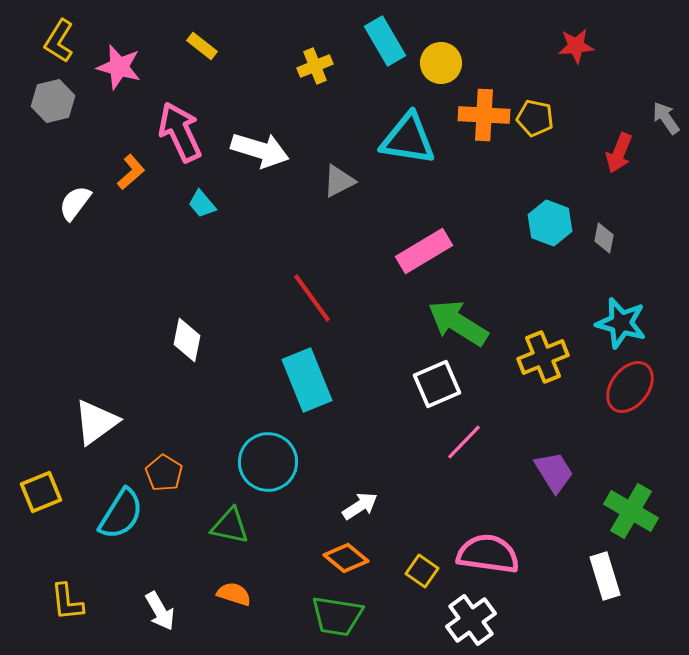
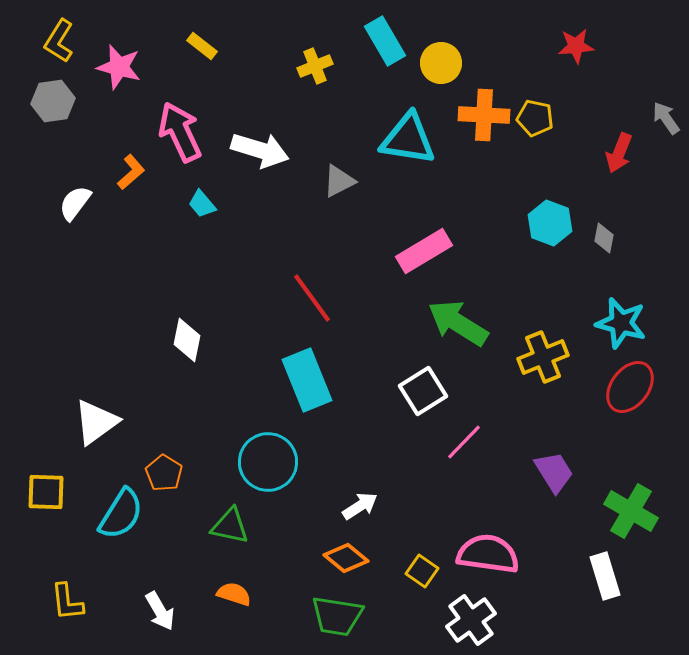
gray hexagon at (53, 101): rotated 6 degrees clockwise
white square at (437, 384): moved 14 px left, 7 px down; rotated 9 degrees counterclockwise
yellow square at (41, 492): moved 5 px right; rotated 24 degrees clockwise
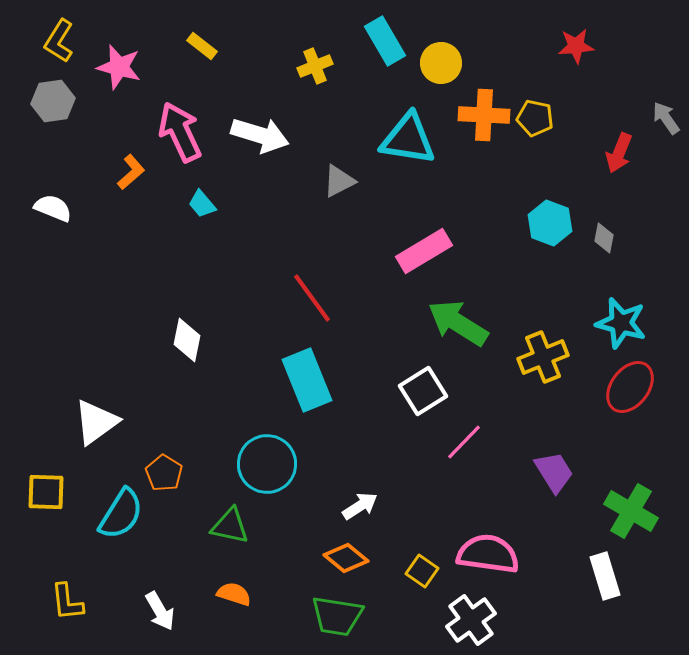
white arrow at (260, 150): moved 15 px up
white semicircle at (75, 203): moved 22 px left, 5 px down; rotated 75 degrees clockwise
cyan circle at (268, 462): moved 1 px left, 2 px down
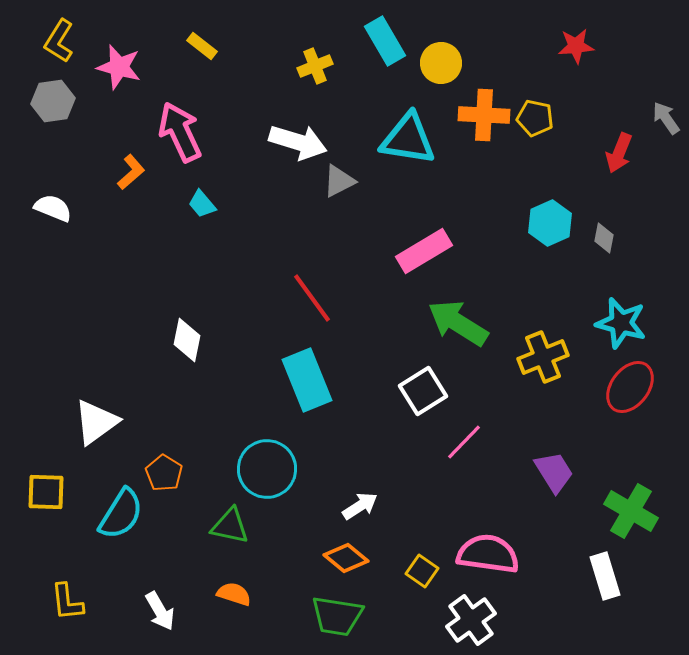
white arrow at (260, 135): moved 38 px right, 7 px down
cyan hexagon at (550, 223): rotated 15 degrees clockwise
cyan circle at (267, 464): moved 5 px down
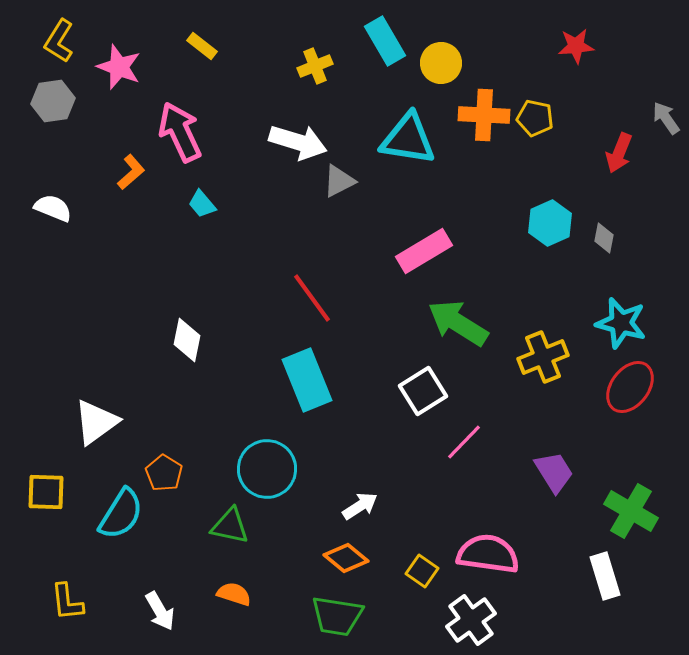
pink star at (119, 67): rotated 6 degrees clockwise
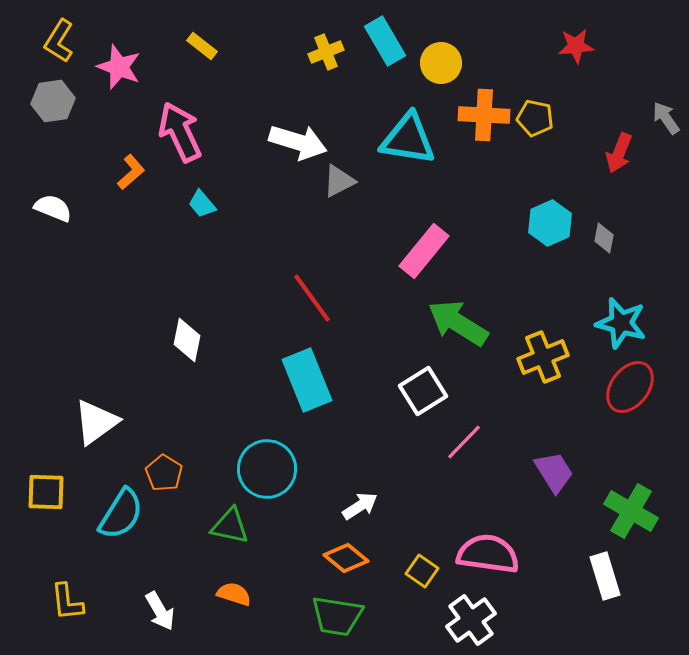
yellow cross at (315, 66): moved 11 px right, 14 px up
pink rectangle at (424, 251): rotated 20 degrees counterclockwise
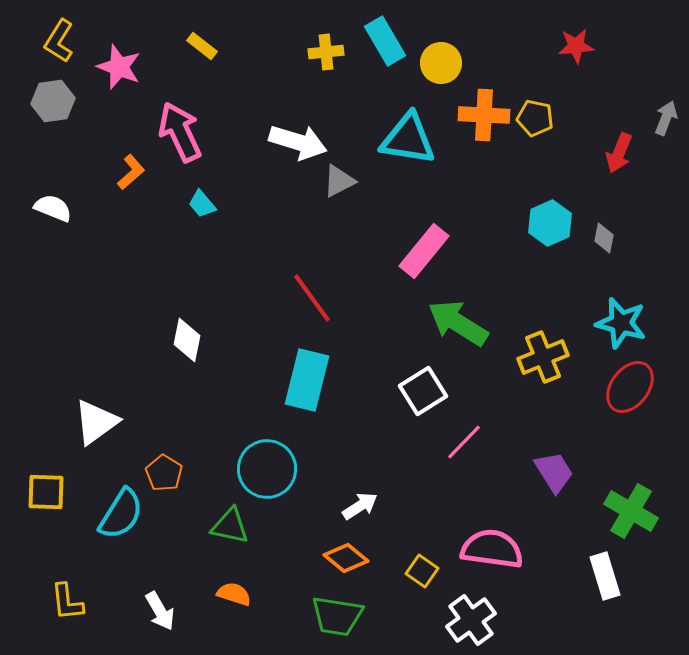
yellow cross at (326, 52): rotated 16 degrees clockwise
gray arrow at (666, 118): rotated 56 degrees clockwise
cyan rectangle at (307, 380): rotated 36 degrees clockwise
pink semicircle at (488, 554): moved 4 px right, 5 px up
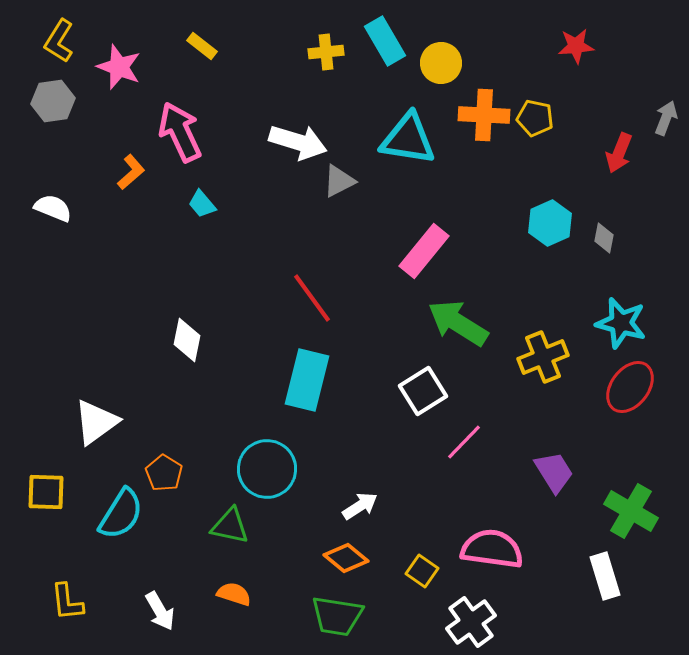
white cross at (471, 620): moved 2 px down
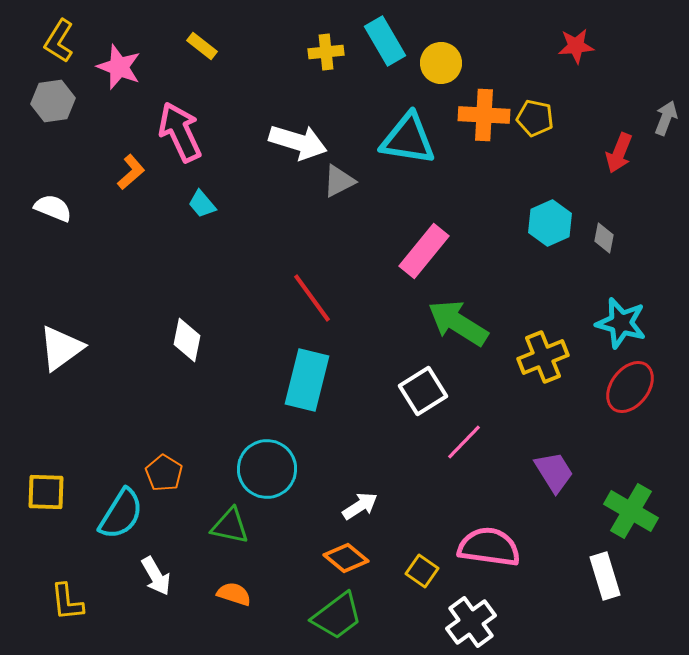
white triangle at (96, 422): moved 35 px left, 74 px up
pink semicircle at (492, 549): moved 3 px left, 2 px up
white arrow at (160, 611): moved 4 px left, 35 px up
green trapezoid at (337, 616): rotated 46 degrees counterclockwise
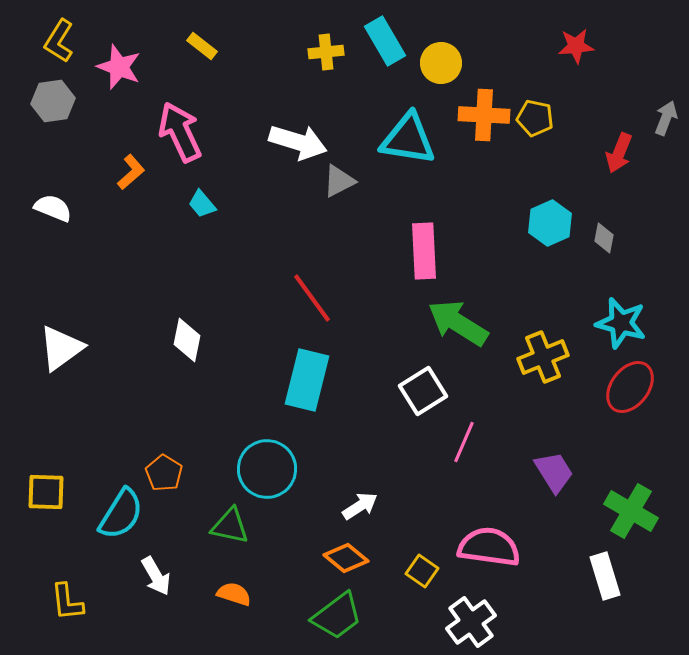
pink rectangle at (424, 251): rotated 42 degrees counterclockwise
pink line at (464, 442): rotated 21 degrees counterclockwise
